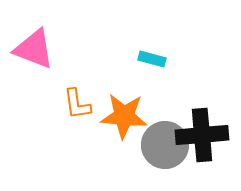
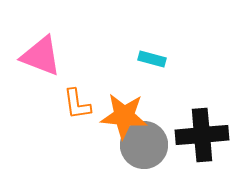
pink triangle: moved 7 px right, 7 px down
gray circle: moved 21 px left
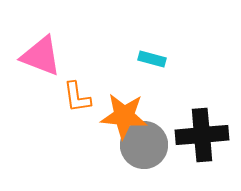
orange L-shape: moved 7 px up
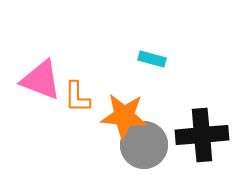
pink triangle: moved 24 px down
orange L-shape: rotated 8 degrees clockwise
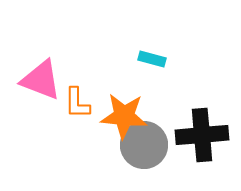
orange L-shape: moved 6 px down
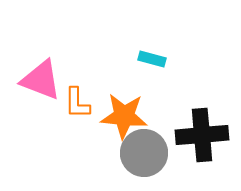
gray circle: moved 8 px down
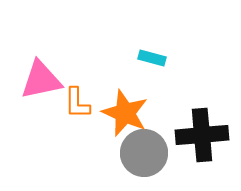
cyan rectangle: moved 1 px up
pink triangle: rotated 33 degrees counterclockwise
orange star: moved 1 px right, 3 px up; rotated 18 degrees clockwise
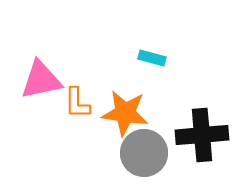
orange star: rotated 15 degrees counterclockwise
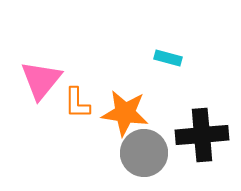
cyan rectangle: moved 16 px right
pink triangle: rotated 39 degrees counterclockwise
